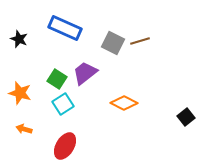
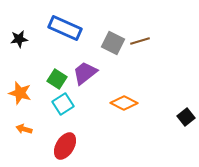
black star: rotated 30 degrees counterclockwise
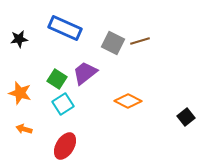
orange diamond: moved 4 px right, 2 px up
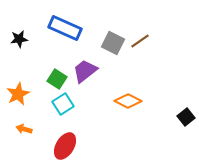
brown line: rotated 18 degrees counterclockwise
purple trapezoid: moved 2 px up
orange star: moved 2 px left, 1 px down; rotated 30 degrees clockwise
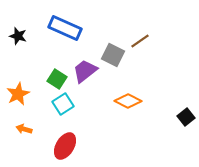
black star: moved 1 px left, 3 px up; rotated 24 degrees clockwise
gray square: moved 12 px down
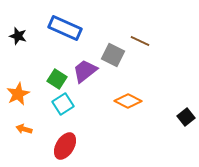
brown line: rotated 60 degrees clockwise
